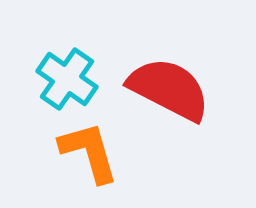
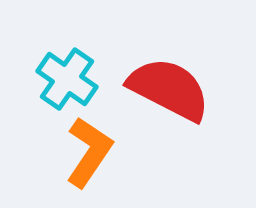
orange L-shape: rotated 50 degrees clockwise
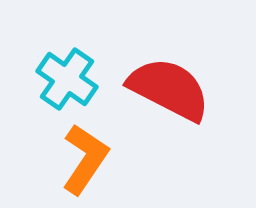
orange L-shape: moved 4 px left, 7 px down
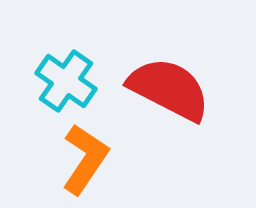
cyan cross: moved 1 px left, 2 px down
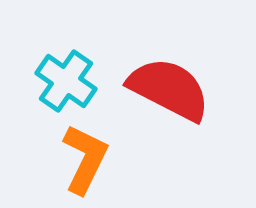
orange L-shape: rotated 8 degrees counterclockwise
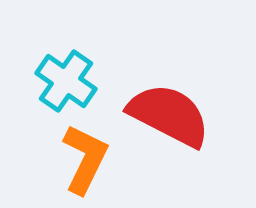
red semicircle: moved 26 px down
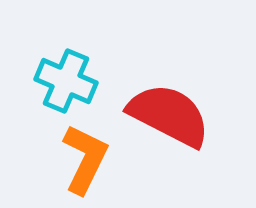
cyan cross: rotated 12 degrees counterclockwise
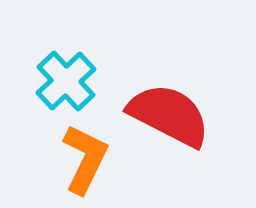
cyan cross: rotated 24 degrees clockwise
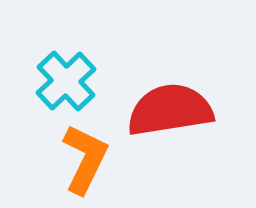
red semicircle: moved 1 px right, 5 px up; rotated 36 degrees counterclockwise
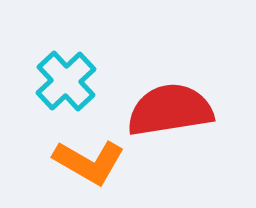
orange L-shape: moved 4 px right, 3 px down; rotated 94 degrees clockwise
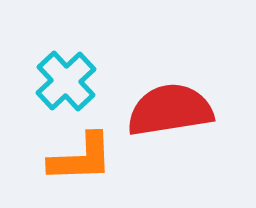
orange L-shape: moved 8 px left, 4 px up; rotated 32 degrees counterclockwise
